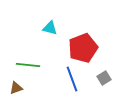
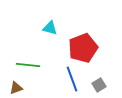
gray square: moved 5 px left, 7 px down
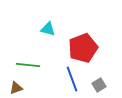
cyan triangle: moved 2 px left, 1 px down
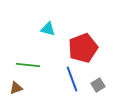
gray square: moved 1 px left
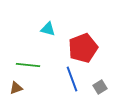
gray square: moved 2 px right, 2 px down
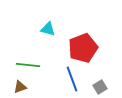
brown triangle: moved 4 px right, 1 px up
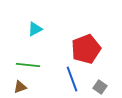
cyan triangle: moved 13 px left; rotated 42 degrees counterclockwise
red pentagon: moved 3 px right, 1 px down
gray square: rotated 24 degrees counterclockwise
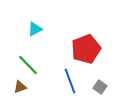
green line: rotated 40 degrees clockwise
blue line: moved 2 px left, 2 px down
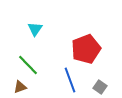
cyan triangle: rotated 28 degrees counterclockwise
blue line: moved 1 px up
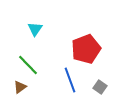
brown triangle: rotated 16 degrees counterclockwise
